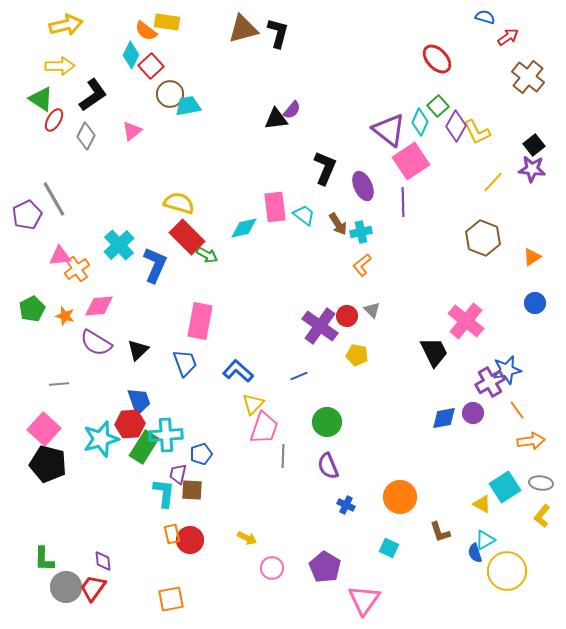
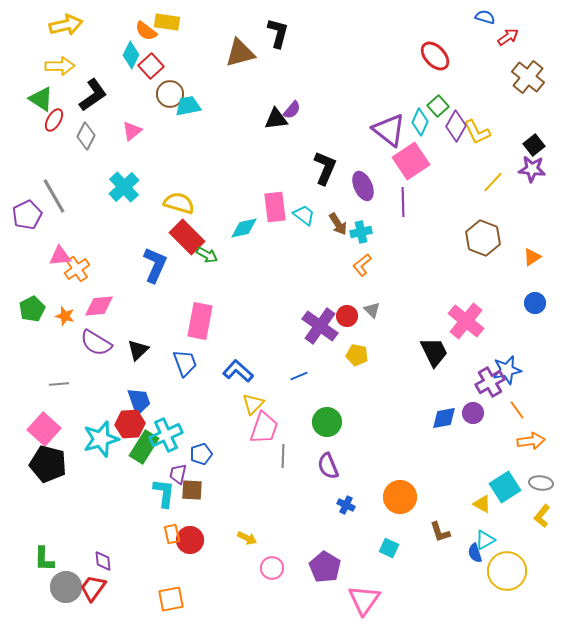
brown triangle at (243, 29): moved 3 px left, 24 px down
red ellipse at (437, 59): moved 2 px left, 3 px up
gray line at (54, 199): moved 3 px up
cyan cross at (119, 245): moved 5 px right, 58 px up
cyan cross at (166, 435): rotated 20 degrees counterclockwise
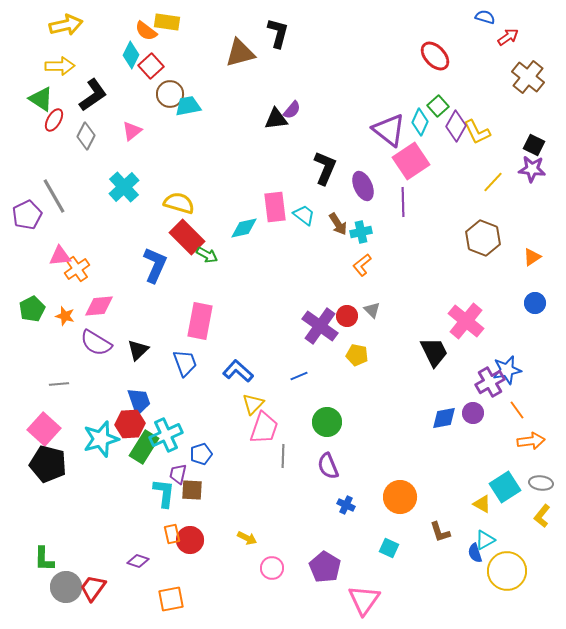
black square at (534, 145): rotated 25 degrees counterclockwise
purple diamond at (103, 561): moved 35 px right; rotated 65 degrees counterclockwise
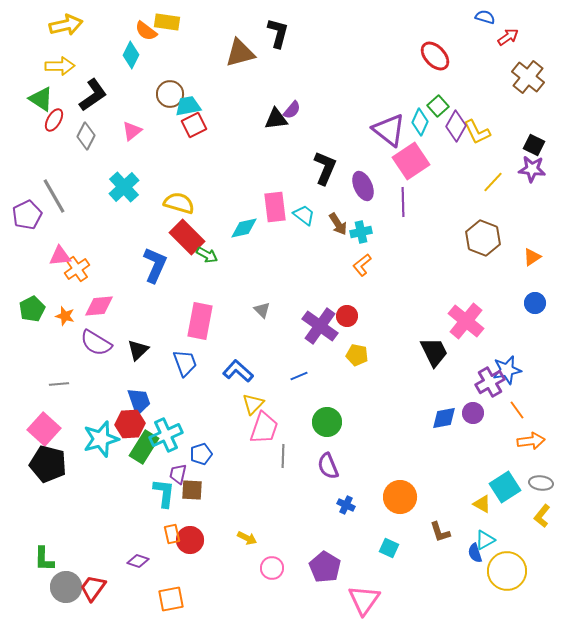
red square at (151, 66): moved 43 px right, 59 px down; rotated 15 degrees clockwise
gray triangle at (372, 310): moved 110 px left
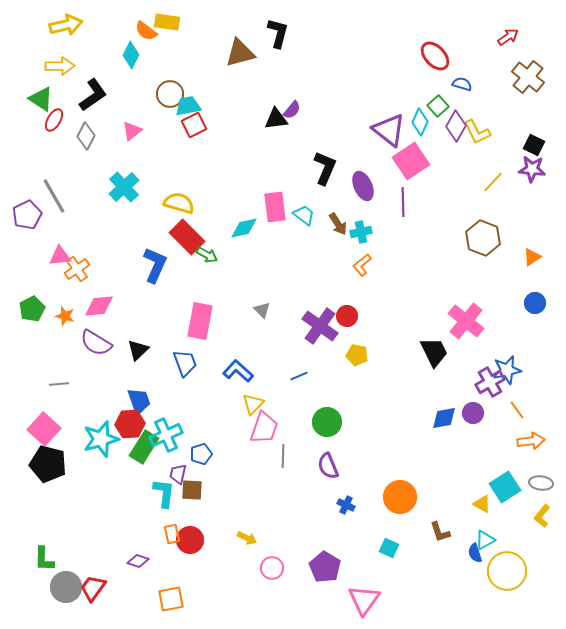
blue semicircle at (485, 17): moved 23 px left, 67 px down
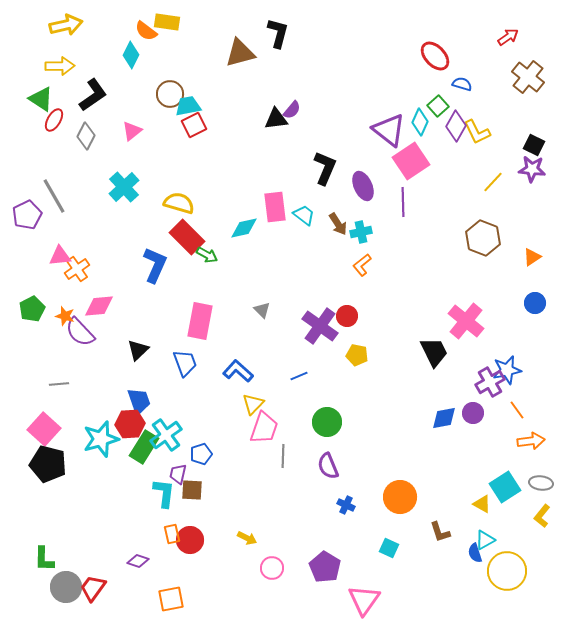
purple semicircle at (96, 343): moved 16 px left, 11 px up; rotated 16 degrees clockwise
cyan cross at (166, 435): rotated 12 degrees counterclockwise
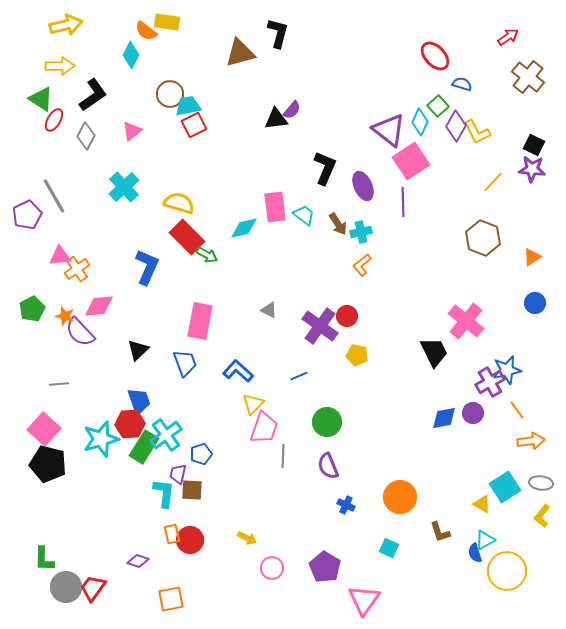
blue L-shape at (155, 265): moved 8 px left, 2 px down
gray triangle at (262, 310): moved 7 px right; rotated 18 degrees counterclockwise
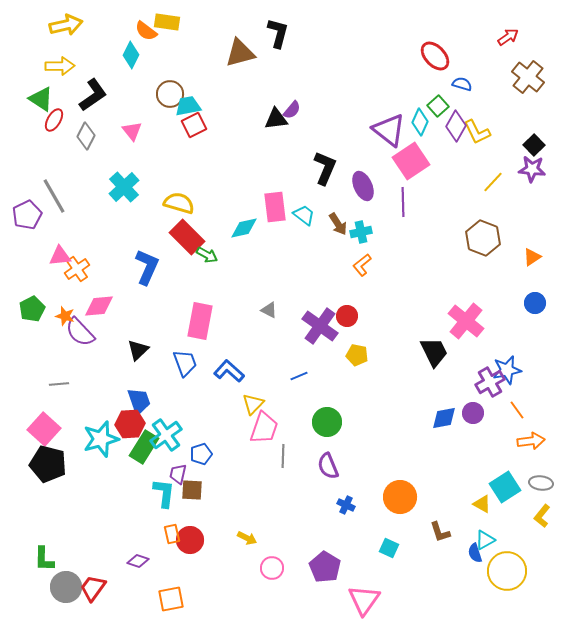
pink triangle at (132, 131): rotated 30 degrees counterclockwise
black square at (534, 145): rotated 20 degrees clockwise
blue L-shape at (238, 371): moved 9 px left
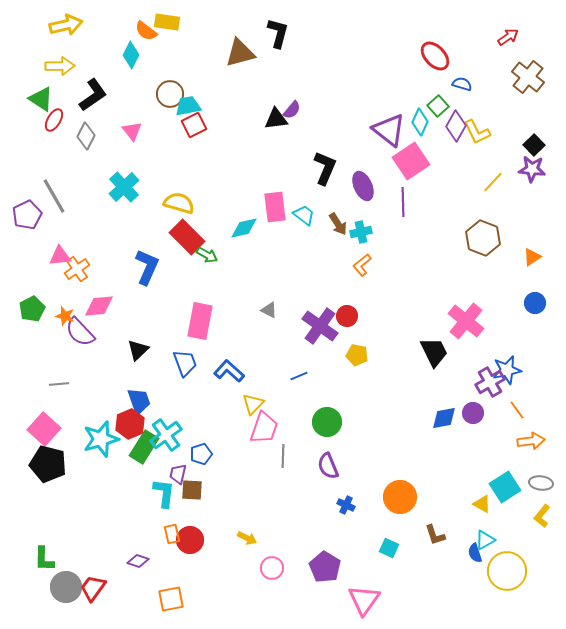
red hexagon at (130, 424): rotated 20 degrees counterclockwise
brown L-shape at (440, 532): moved 5 px left, 3 px down
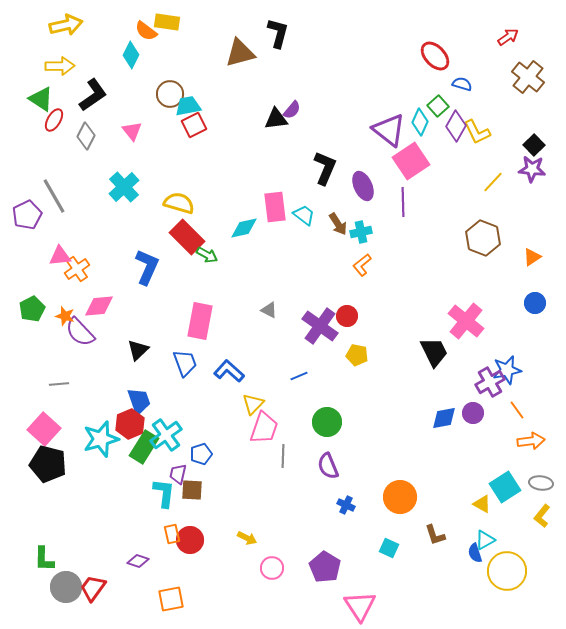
pink triangle at (364, 600): moved 4 px left, 6 px down; rotated 8 degrees counterclockwise
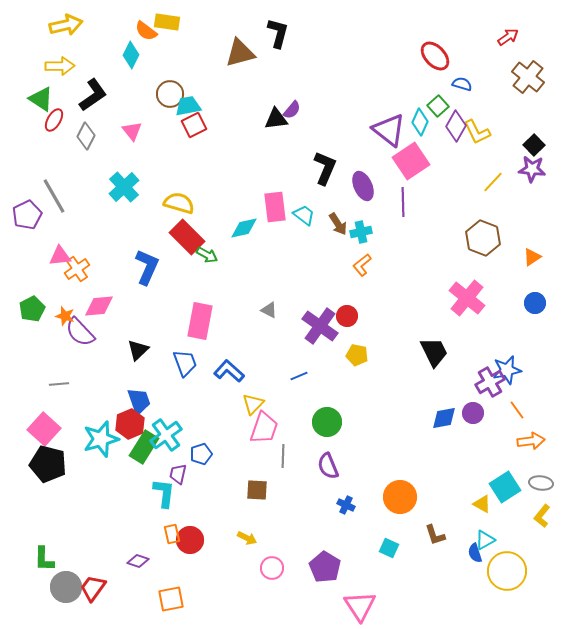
pink cross at (466, 321): moved 1 px right, 23 px up
brown square at (192, 490): moved 65 px right
